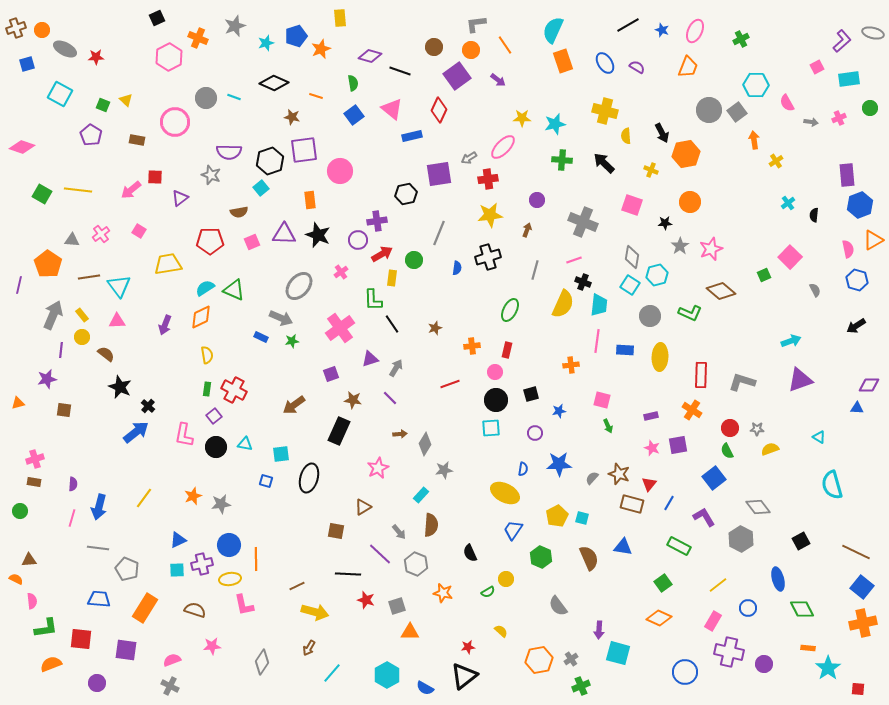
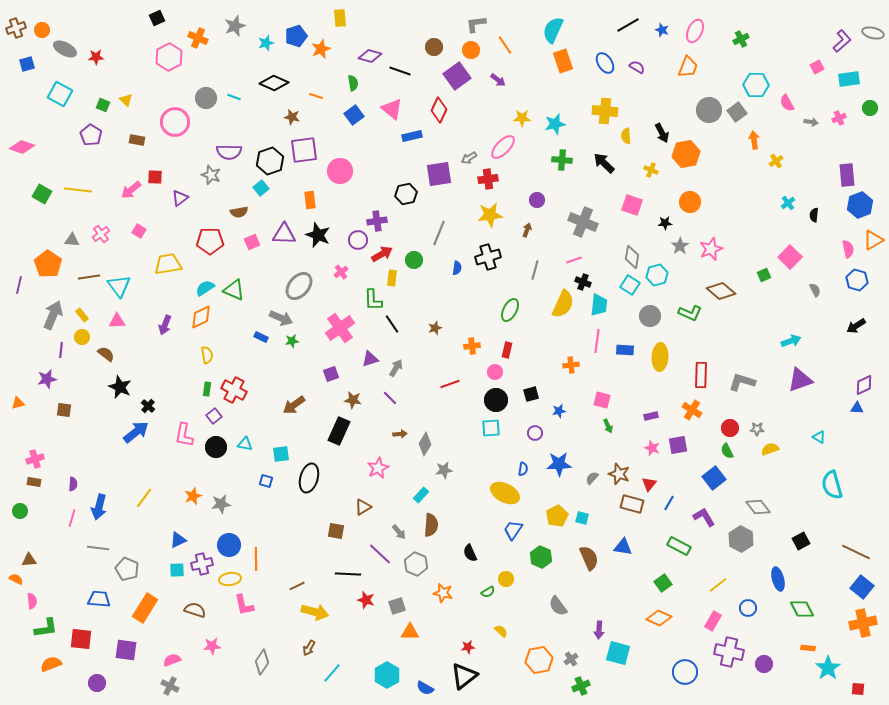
yellow cross at (605, 111): rotated 10 degrees counterclockwise
purple diamond at (869, 385): moved 5 px left; rotated 25 degrees counterclockwise
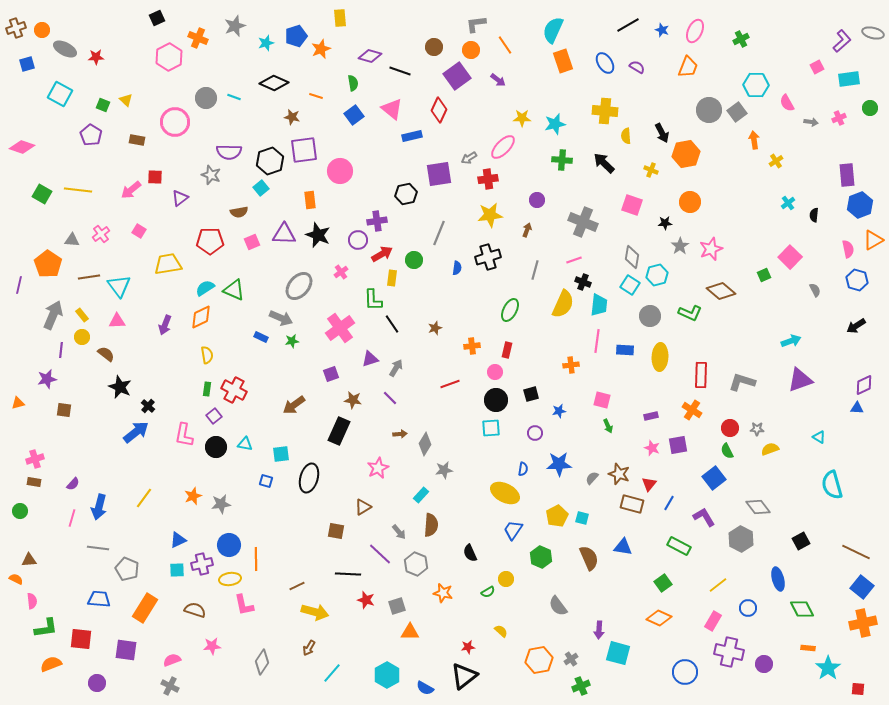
purple semicircle at (73, 484): rotated 40 degrees clockwise
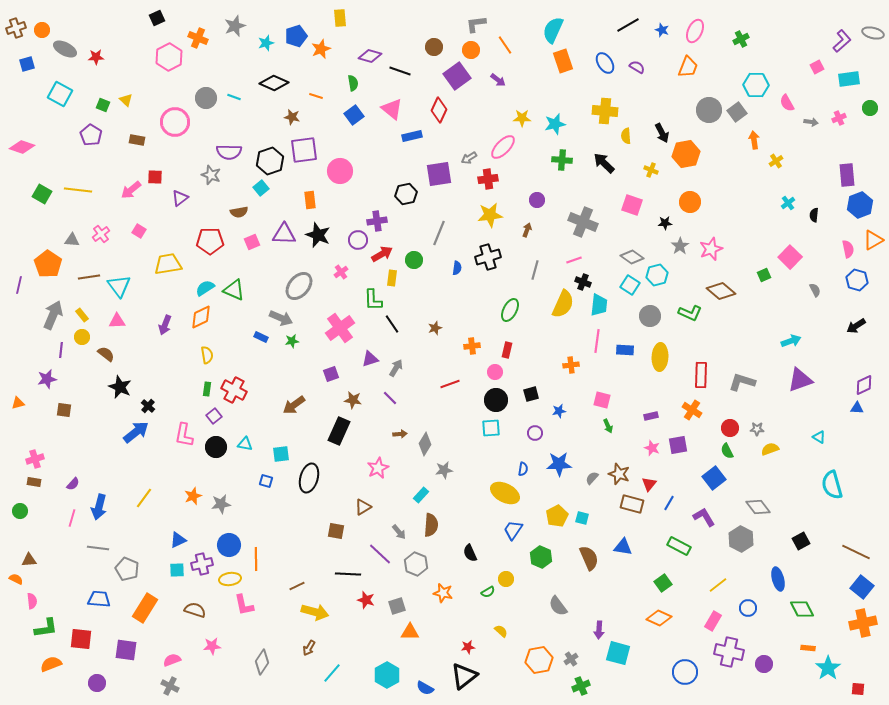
gray diamond at (632, 257): rotated 65 degrees counterclockwise
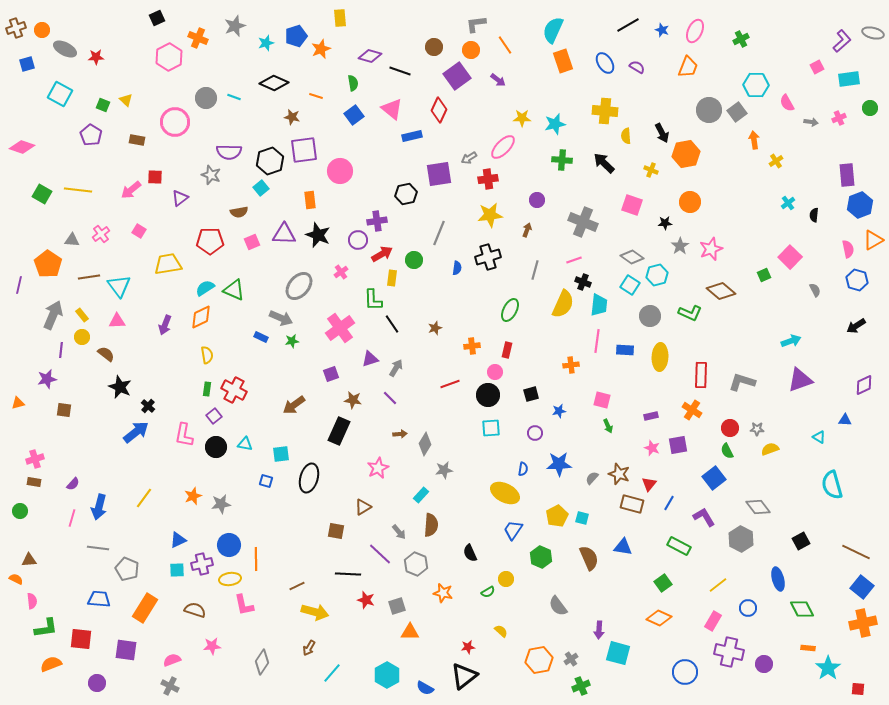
black circle at (496, 400): moved 8 px left, 5 px up
blue triangle at (857, 408): moved 12 px left, 12 px down
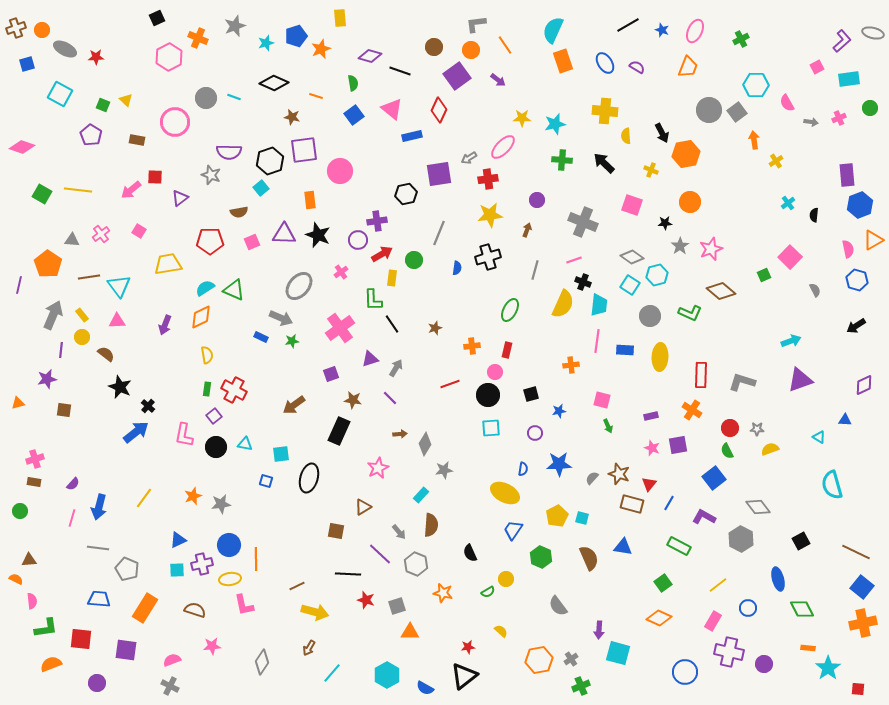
purple L-shape at (704, 517): rotated 30 degrees counterclockwise
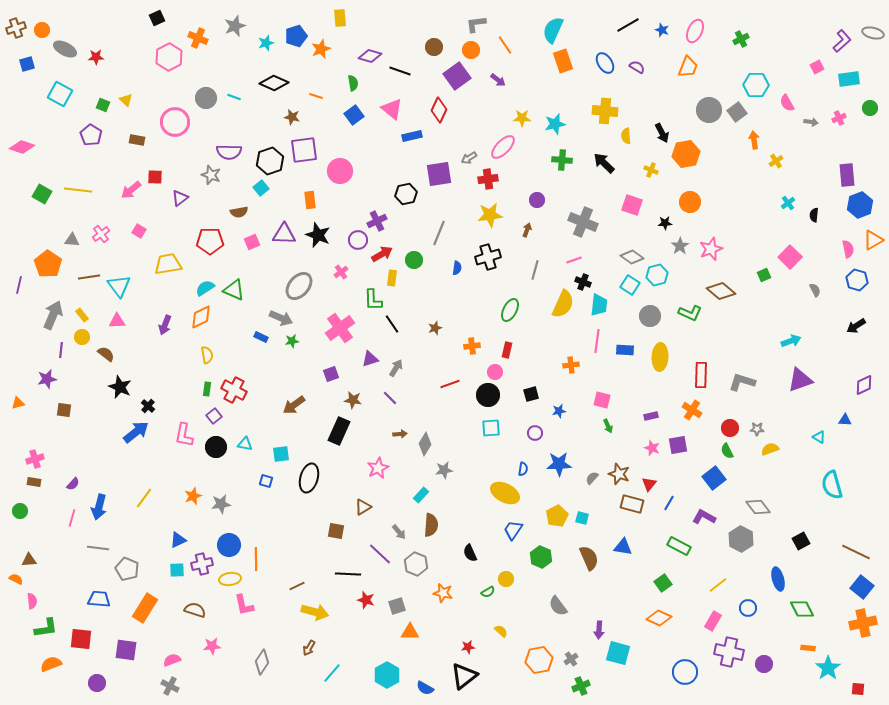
purple cross at (377, 221): rotated 18 degrees counterclockwise
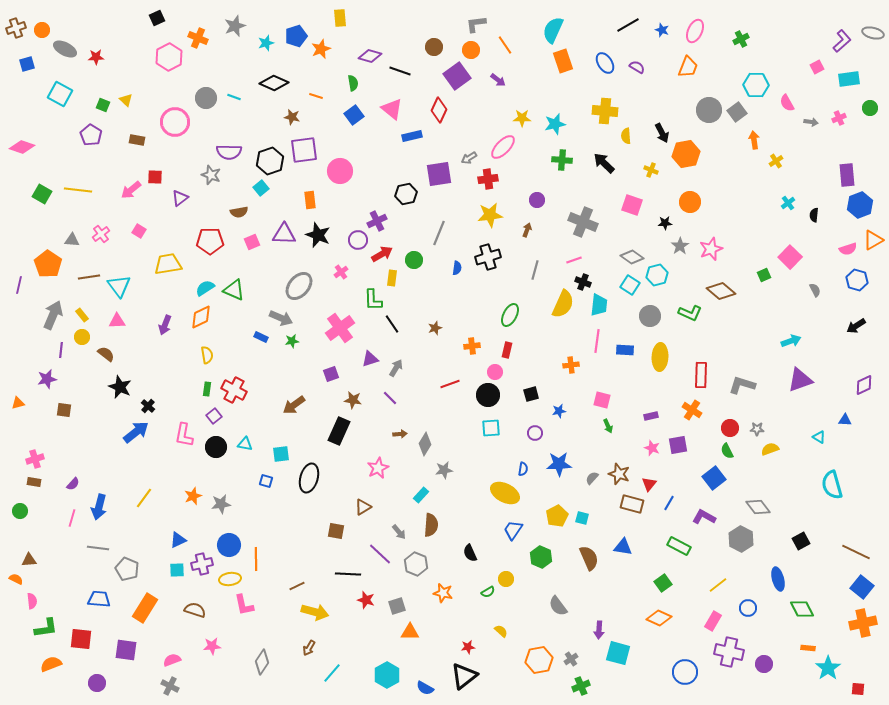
pink semicircle at (848, 249): rotated 84 degrees clockwise
green ellipse at (510, 310): moved 5 px down
gray L-shape at (742, 382): moved 3 px down
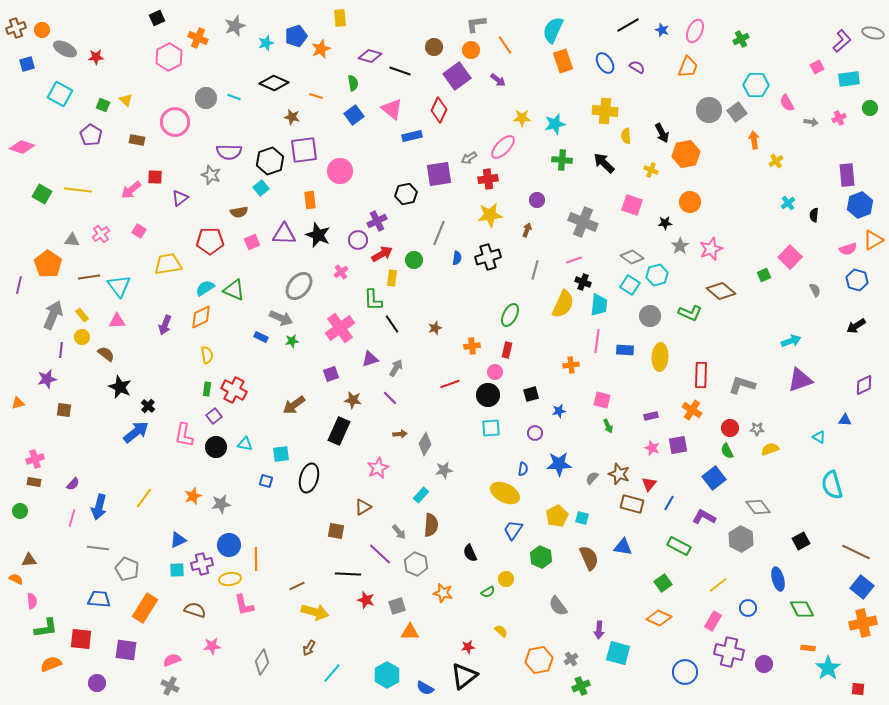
blue semicircle at (457, 268): moved 10 px up
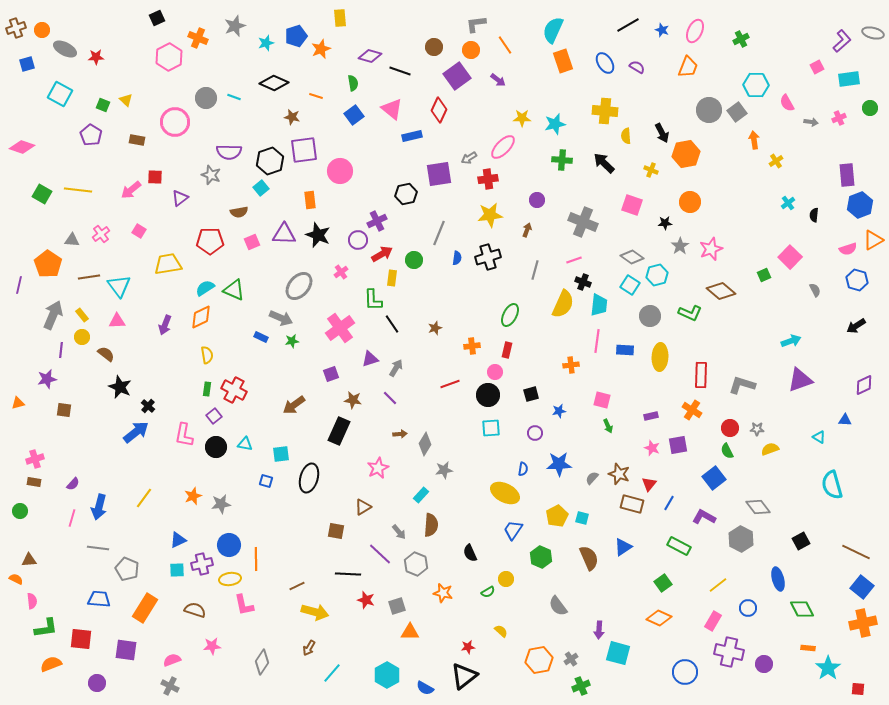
blue triangle at (623, 547): rotated 42 degrees counterclockwise
